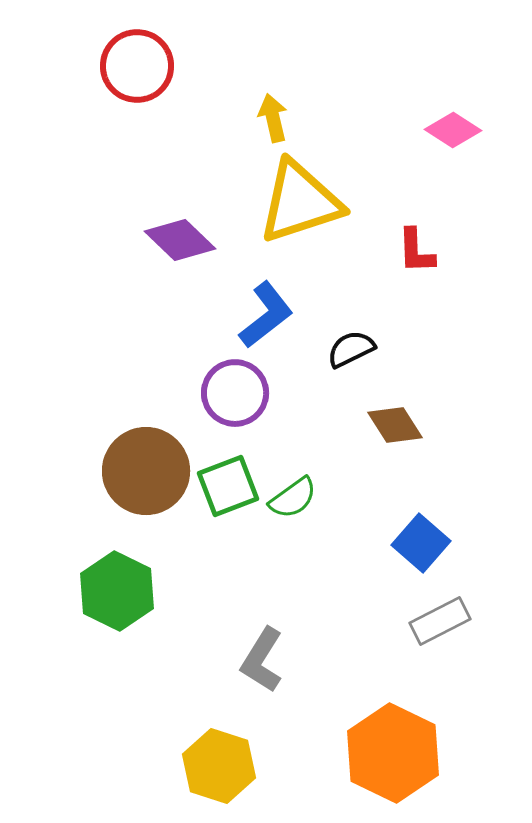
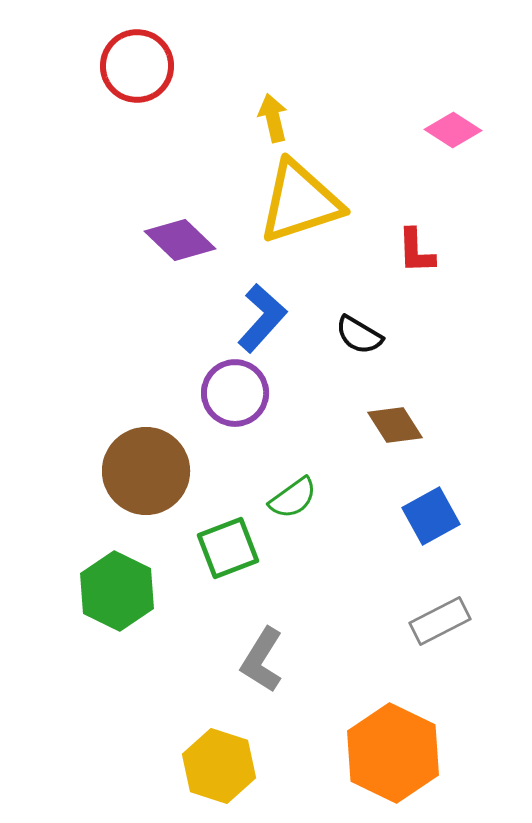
blue L-shape: moved 4 px left, 3 px down; rotated 10 degrees counterclockwise
black semicircle: moved 8 px right, 14 px up; rotated 123 degrees counterclockwise
green square: moved 62 px down
blue square: moved 10 px right, 27 px up; rotated 20 degrees clockwise
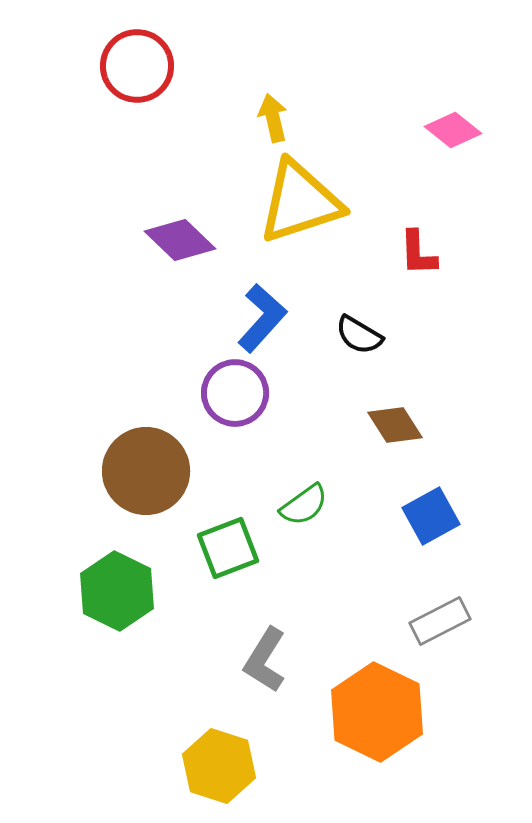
pink diamond: rotated 6 degrees clockwise
red L-shape: moved 2 px right, 2 px down
green semicircle: moved 11 px right, 7 px down
gray L-shape: moved 3 px right
orange hexagon: moved 16 px left, 41 px up
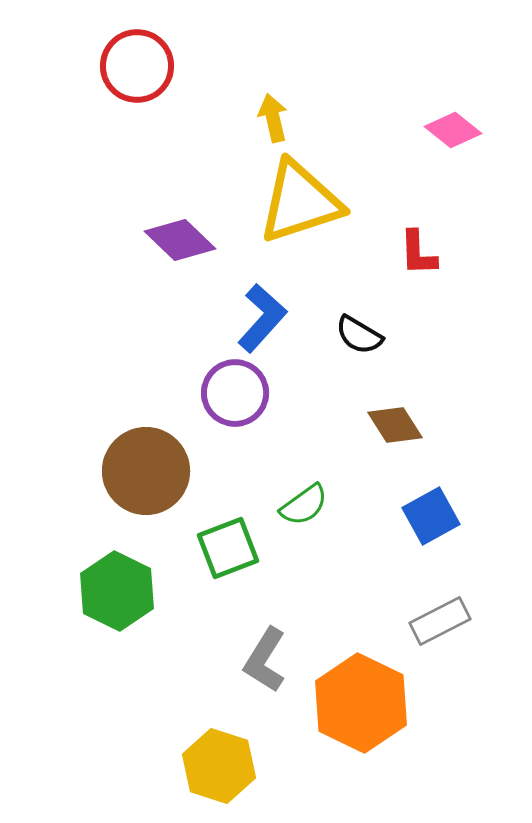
orange hexagon: moved 16 px left, 9 px up
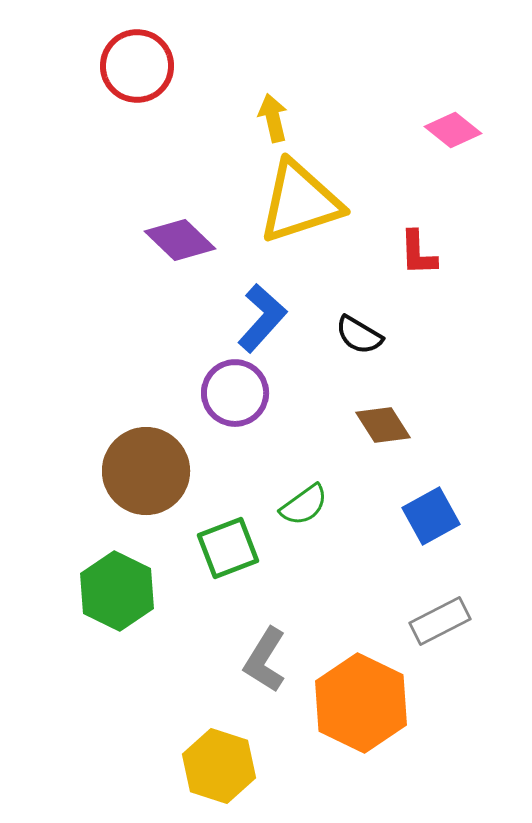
brown diamond: moved 12 px left
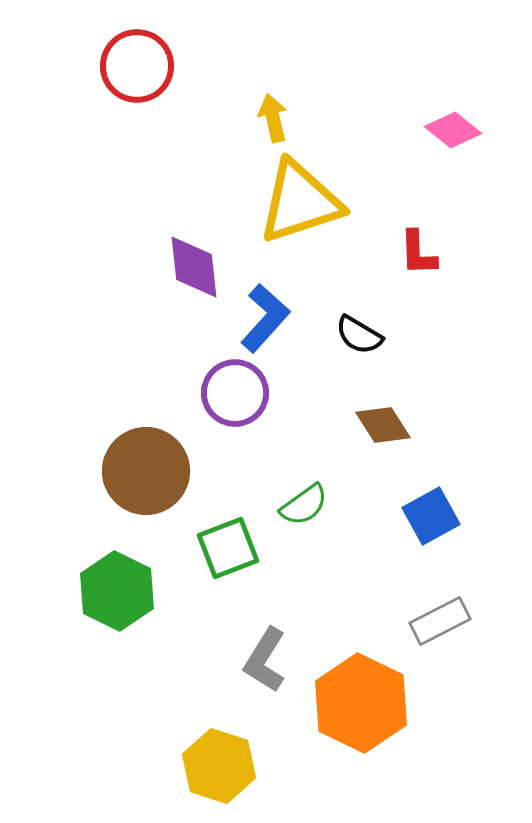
purple diamond: moved 14 px right, 27 px down; rotated 40 degrees clockwise
blue L-shape: moved 3 px right
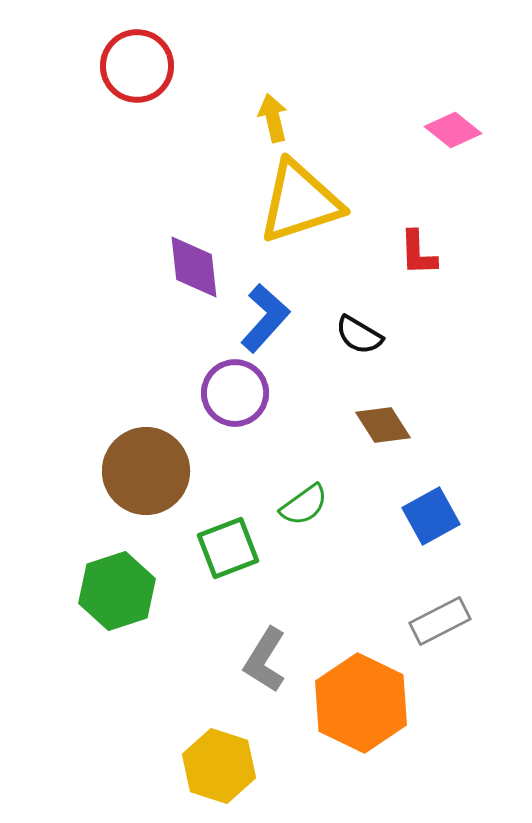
green hexagon: rotated 16 degrees clockwise
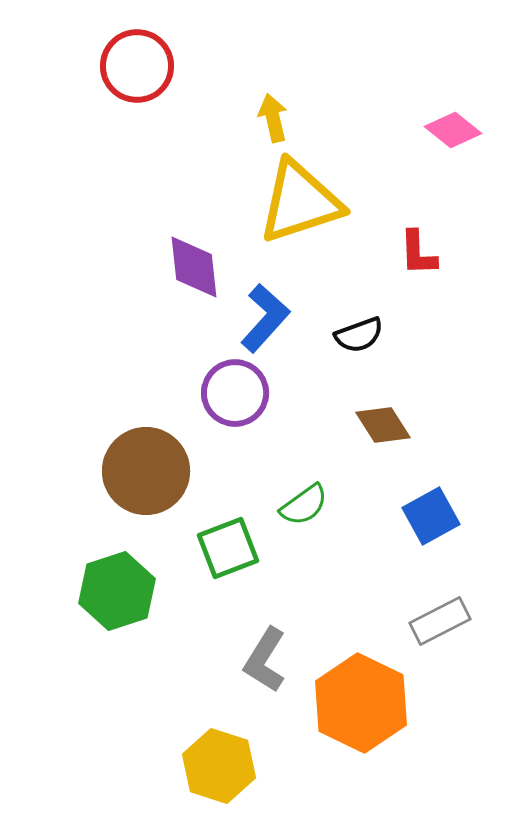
black semicircle: rotated 51 degrees counterclockwise
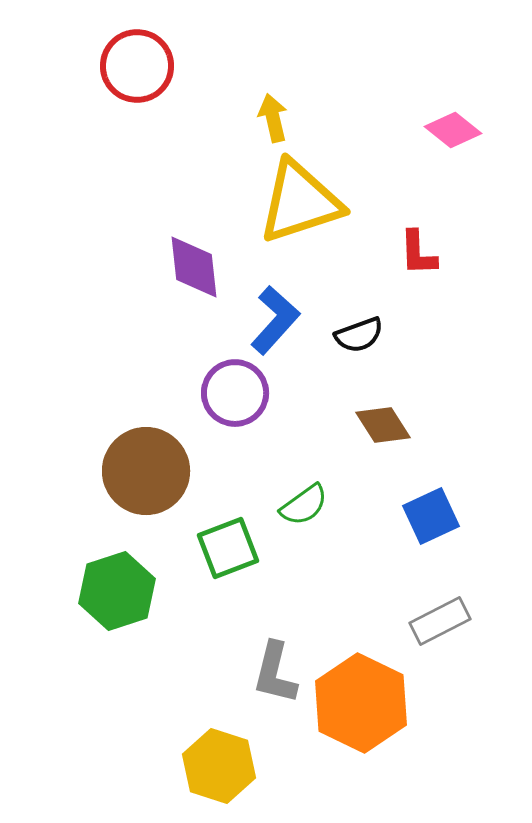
blue L-shape: moved 10 px right, 2 px down
blue square: rotated 4 degrees clockwise
gray L-shape: moved 10 px right, 13 px down; rotated 18 degrees counterclockwise
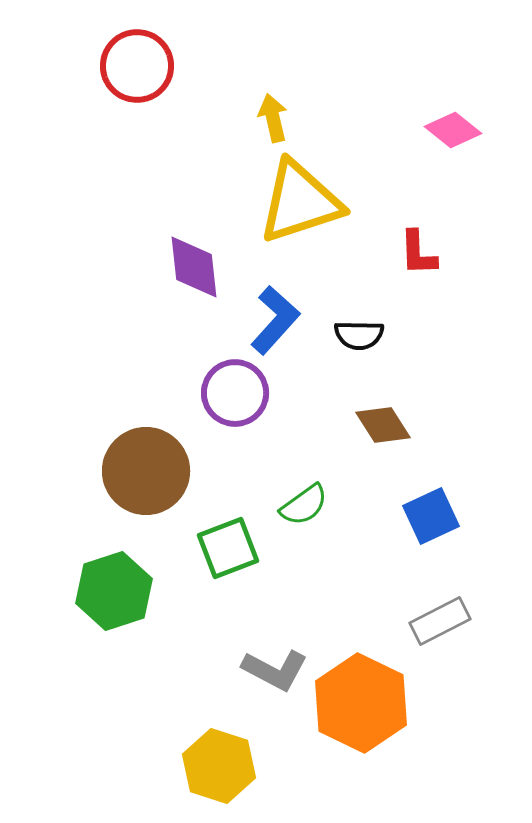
black semicircle: rotated 21 degrees clockwise
green hexagon: moved 3 px left
gray L-shape: moved 3 px up; rotated 76 degrees counterclockwise
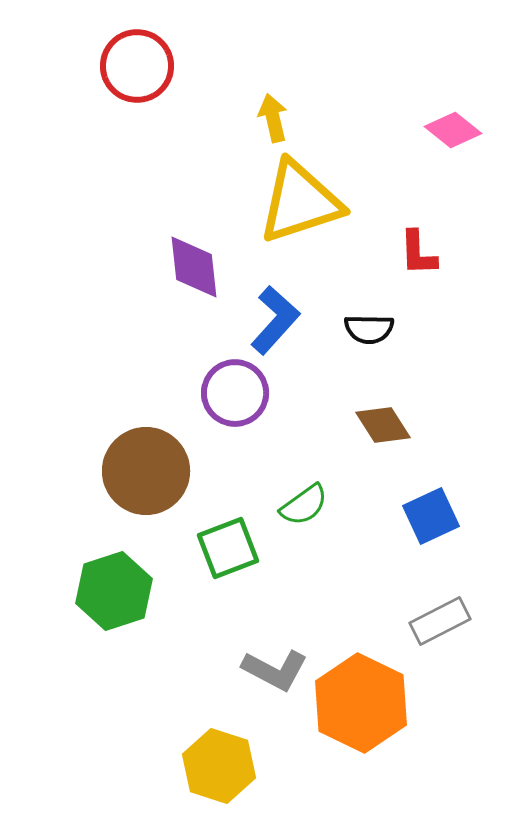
black semicircle: moved 10 px right, 6 px up
